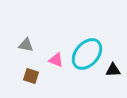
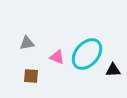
gray triangle: moved 1 px right, 2 px up; rotated 21 degrees counterclockwise
pink triangle: moved 1 px right, 3 px up
brown square: rotated 14 degrees counterclockwise
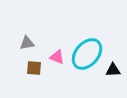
brown square: moved 3 px right, 8 px up
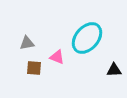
cyan ellipse: moved 16 px up
black triangle: moved 1 px right
